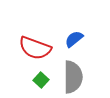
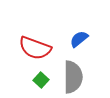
blue semicircle: moved 5 px right
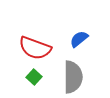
green square: moved 7 px left, 3 px up
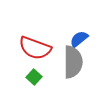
gray semicircle: moved 15 px up
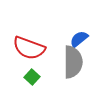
red semicircle: moved 6 px left
green square: moved 2 px left
